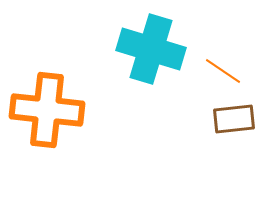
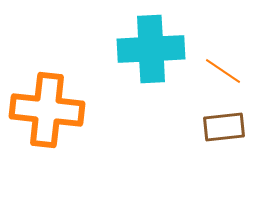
cyan cross: rotated 20 degrees counterclockwise
brown rectangle: moved 10 px left, 8 px down
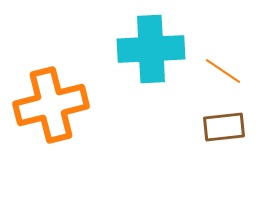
orange cross: moved 4 px right, 5 px up; rotated 20 degrees counterclockwise
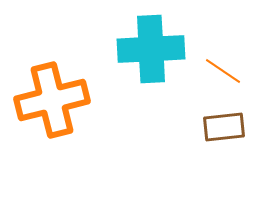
orange cross: moved 1 px right, 5 px up
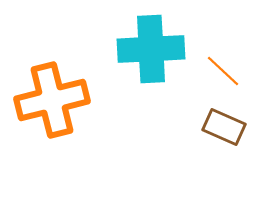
orange line: rotated 9 degrees clockwise
brown rectangle: rotated 30 degrees clockwise
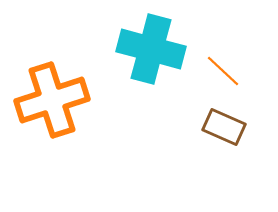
cyan cross: rotated 18 degrees clockwise
orange cross: rotated 4 degrees counterclockwise
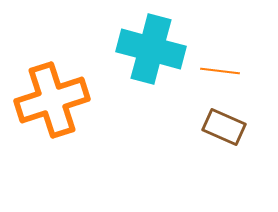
orange line: moved 3 px left; rotated 36 degrees counterclockwise
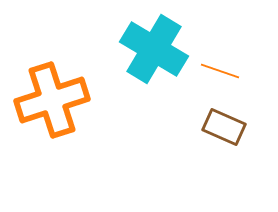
cyan cross: moved 3 px right; rotated 16 degrees clockwise
orange line: rotated 12 degrees clockwise
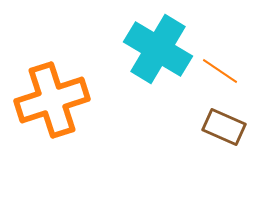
cyan cross: moved 4 px right
orange line: rotated 15 degrees clockwise
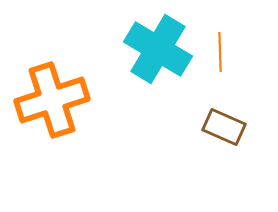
orange line: moved 19 px up; rotated 54 degrees clockwise
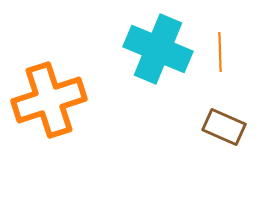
cyan cross: rotated 8 degrees counterclockwise
orange cross: moved 3 px left
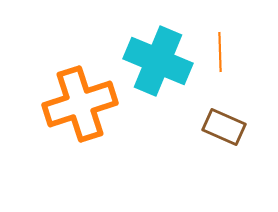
cyan cross: moved 12 px down
orange cross: moved 31 px right, 4 px down
